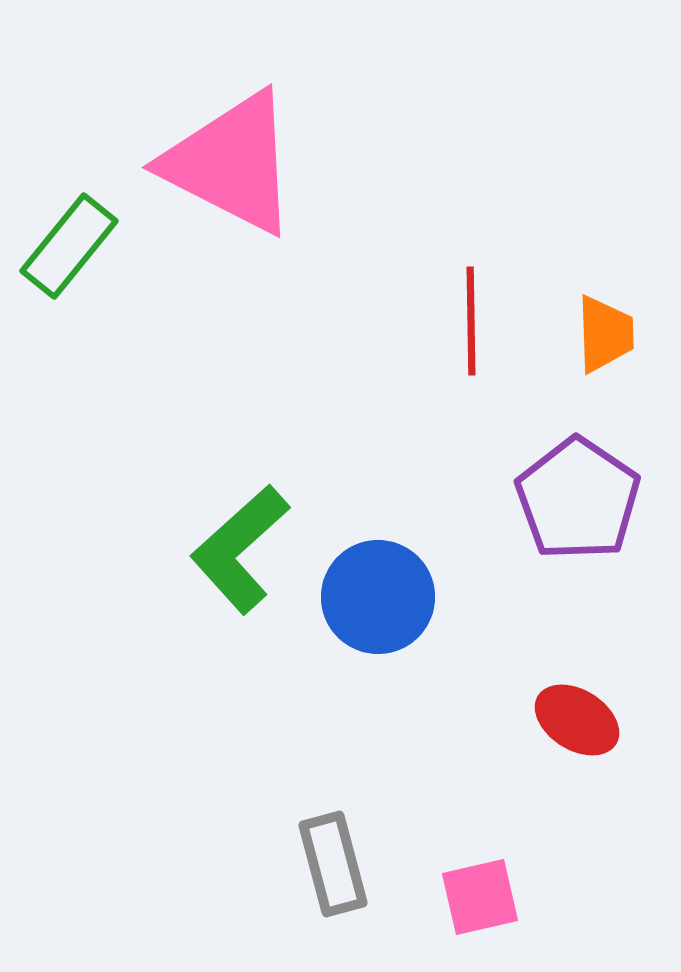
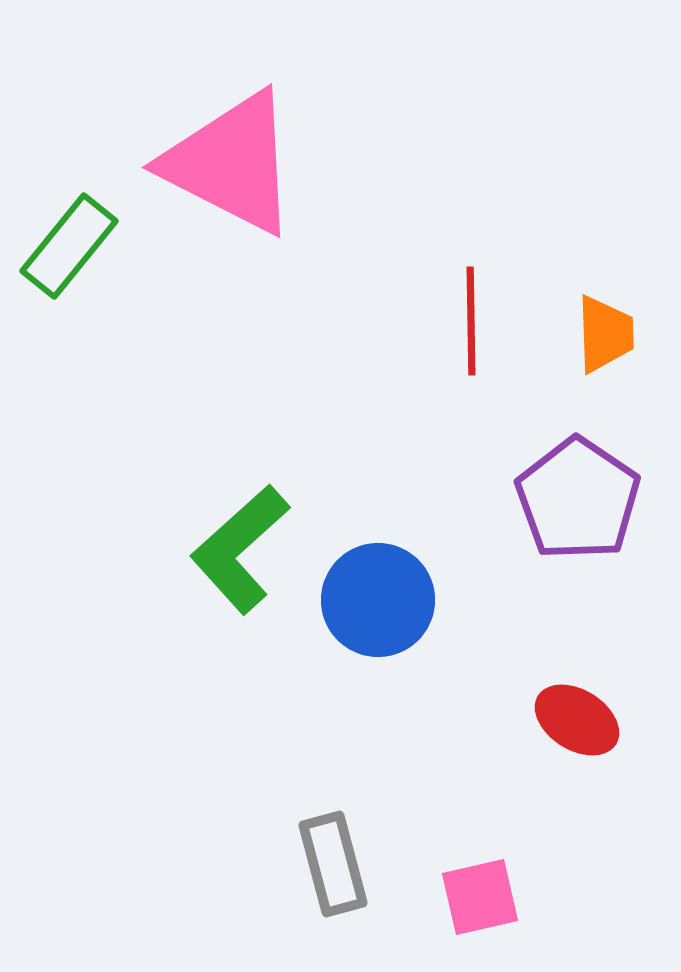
blue circle: moved 3 px down
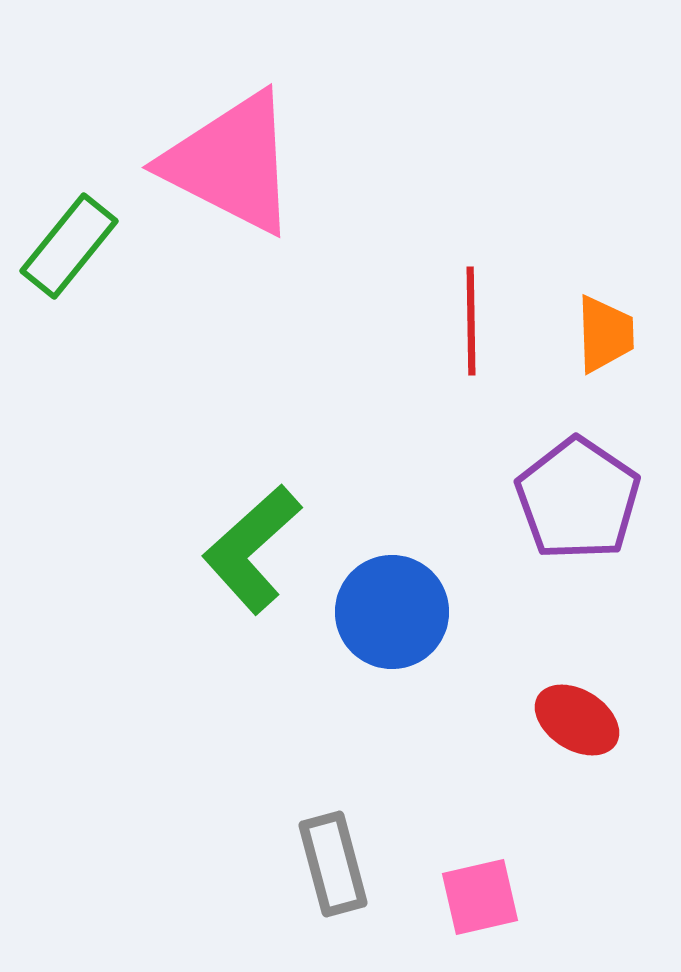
green L-shape: moved 12 px right
blue circle: moved 14 px right, 12 px down
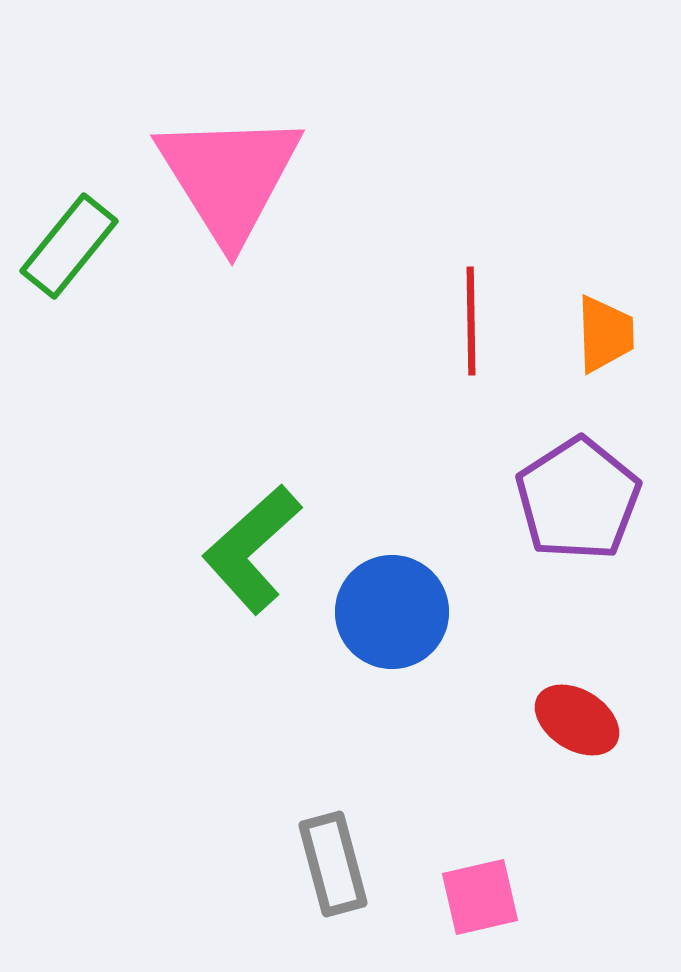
pink triangle: moved 2 px left, 14 px down; rotated 31 degrees clockwise
purple pentagon: rotated 5 degrees clockwise
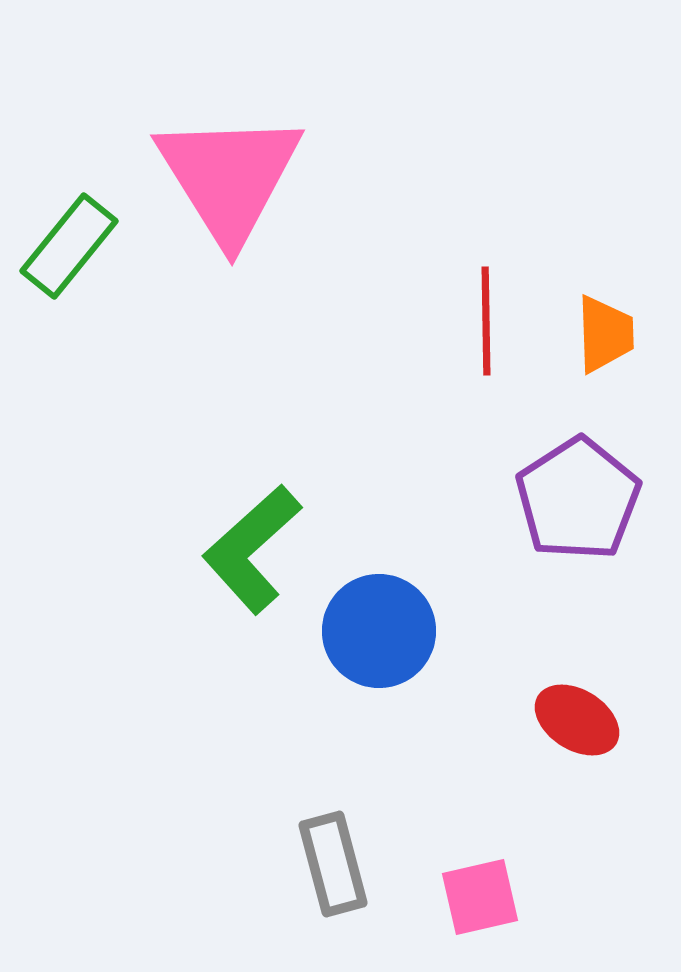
red line: moved 15 px right
blue circle: moved 13 px left, 19 px down
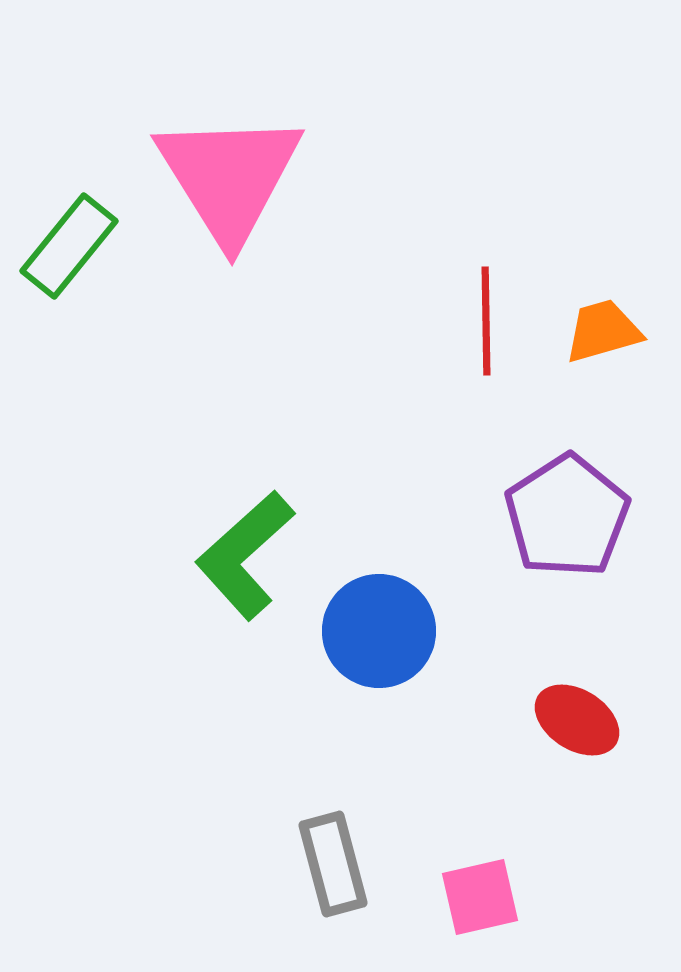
orange trapezoid: moved 2 px left, 3 px up; rotated 104 degrees counterclockwise
purple pentagon: moved 11 px left, 17 px down
green L-shape: moved 7 px left, 6 px down
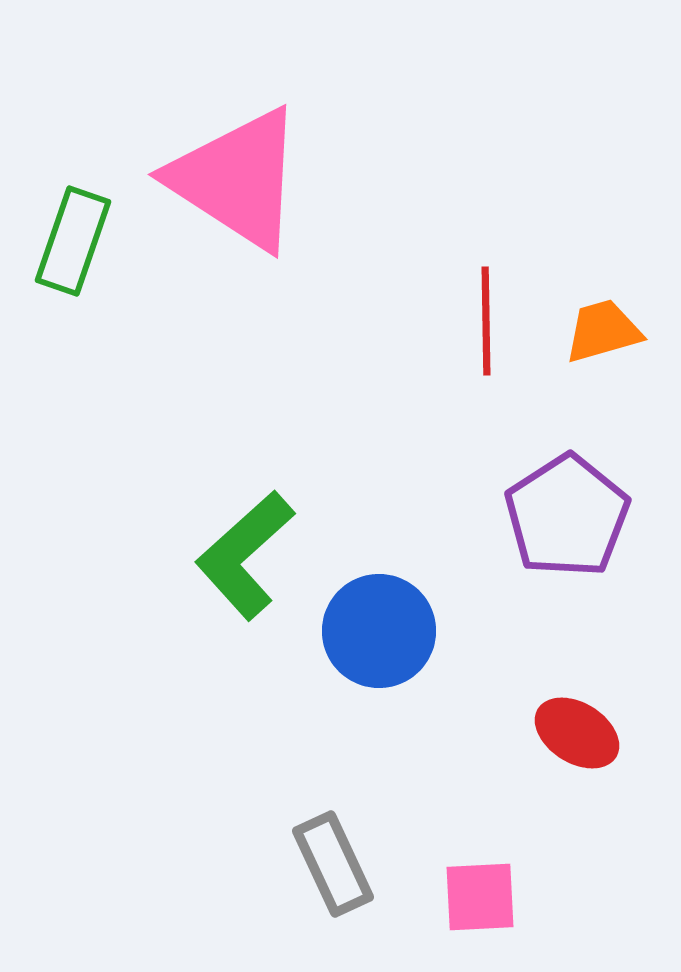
pink triangle: moved 8 px right, 2 px down; rotated 25 degrees counterclockwise
green rectangle: moved 4 px right, 5 px up; rotated 20 degrees counterclockwise
red ellipse: moved 13 px down
gray rectangle: rotated 10 degrees counterclockwise
pink square: rotated 10 degrees clockwise
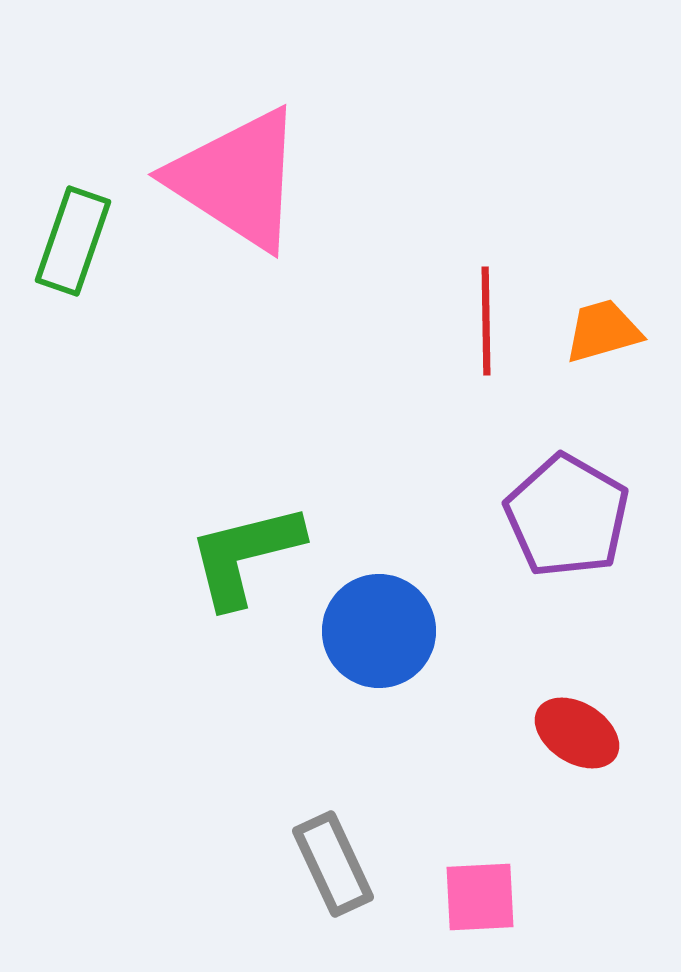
purple pentagon: rotated 9 degrees counterclockwise
green L-shape: rotated 28 degrees clockwise
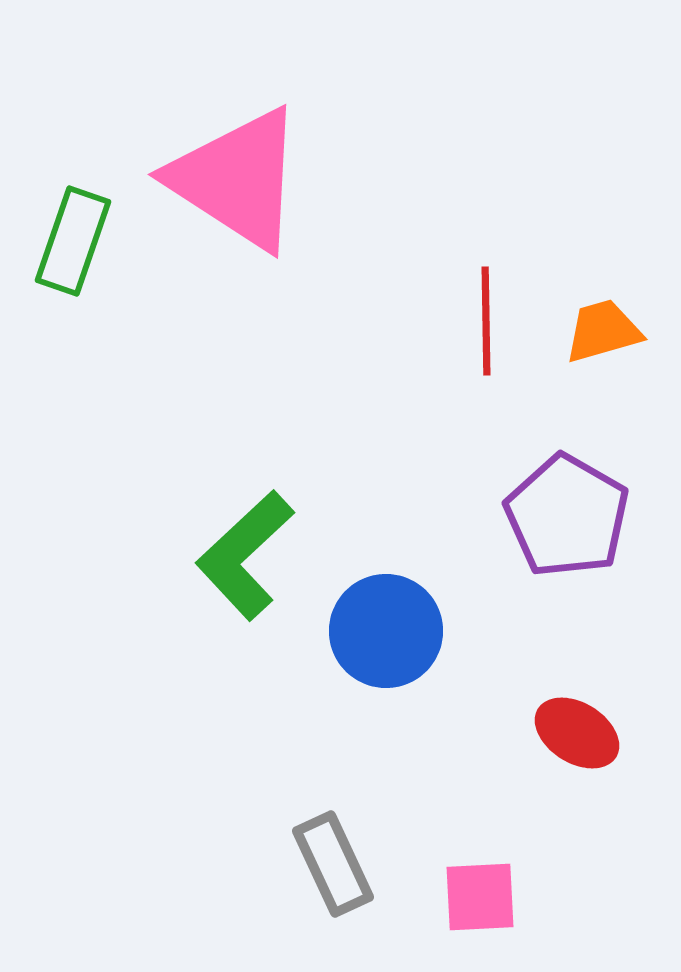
green L-shape: rotated 29 degrees counterclockwise
blue circle: moved 7 px right
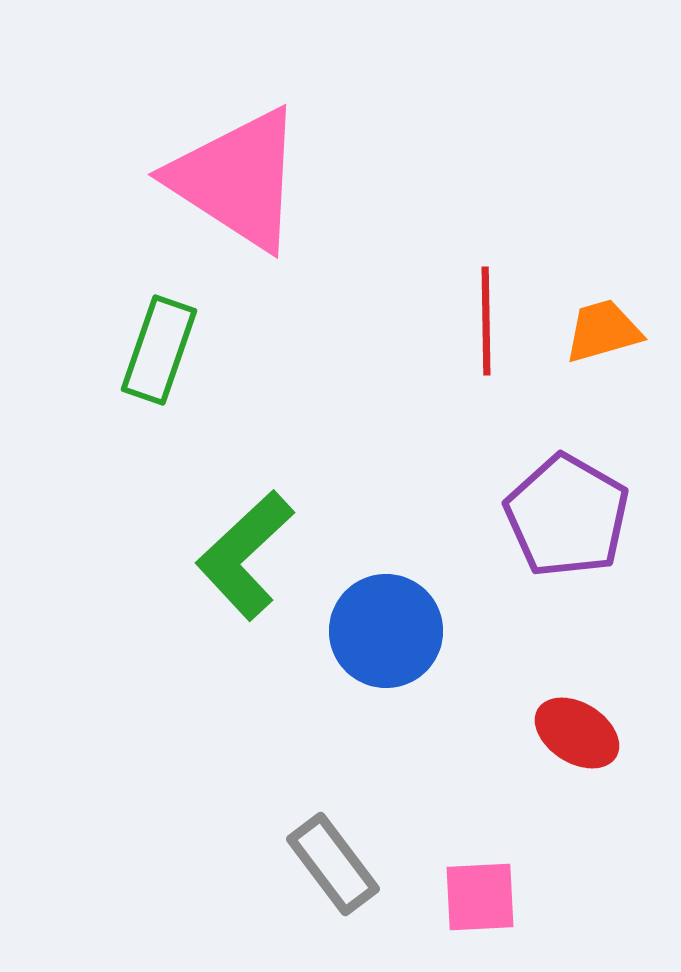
green rectangle: moved 86 px right, 109 px down
gray rectangle: rotated 12 degrees counterclockwise
